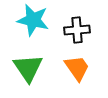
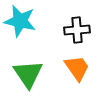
cyan star: moved 13 px left, 1 px down
green triangle: moved 6 px down
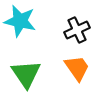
black cross: rotated 20 degrees counterclockwise
green triangle: moved 2 px left
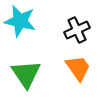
orange trapezoid: moved 1 px right
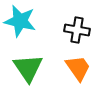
black cross: rotated 35 degrees clockwise
green triangle: moved 2 px right, 6 px up
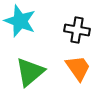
cyan star: rotated 8 degrees clockwise
green triangle: moved 2 px right, 4 px down; rotated 24 degrees clockwise
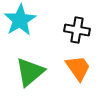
cyan star: moved 1 px up; rotated 20 degrees clockwise
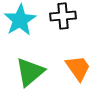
black cross: moved 14 px left, 14 px up; rotated 15 degrees counterclockwise
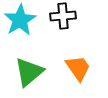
green triangle: moved 1 px left
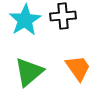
cyan star: moved 5 px right
